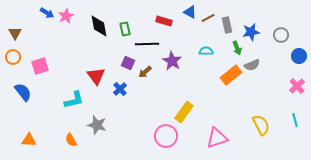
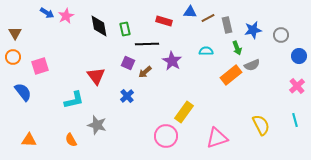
blue triangle: rotated 24 degrees counterclockwise
blue star: moved 2 px right, 2 px up
blue cross: moved 7 px right, 7 px down
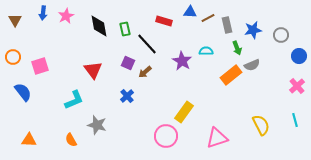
blue arrow: moved 4 px left; rotated 64 degrees clockwise
brown triangle: moved 13 px up
black line: rotated 50 degrees clockwise
purple star: moved 10 px right
red triangle: moved 3 px left, 6 px up
cyan L-shape: rotated 10 degrees counterclockwise
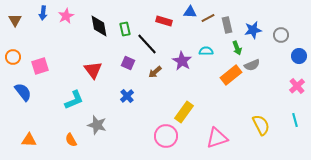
brown arrow: moved 10 px right
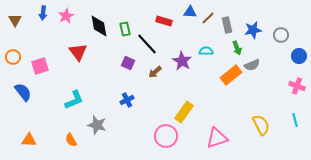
brown line: rotated 16 degrees counterclockwise
red triangle: moved 15 px left, 18 px up
pink cross: rotated 28 degrees counterclockwise
blue cross: moved 4 px down; rotated 16 degrees clockwise
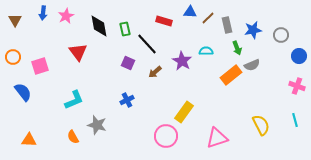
orange semicircle: moved 2 px right, 3 px up
